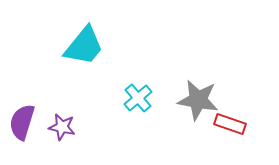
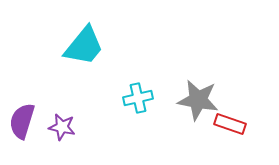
cyan cross: rotated 28 degrees clockwise
purple semicircle: moved 1 px up
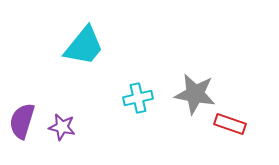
gray star: moved 3 px left, 6 px up
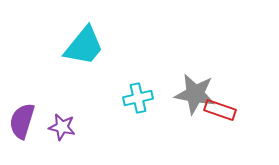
red rectangle: moved 10 px left, 14 px up
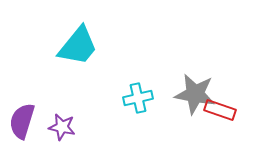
cyan trapezoid: moved 6 px left
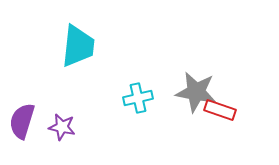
cyan trapezoid: rotated 33 degrees counterclockwise
gray star: moved 1 px right, 2 px up
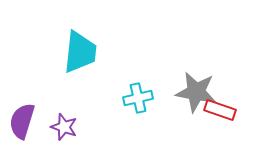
cyan trapezoid: moved 2 px right, 6 px down
purple star: moved 2 px right; rotated 8 degrees clockwise
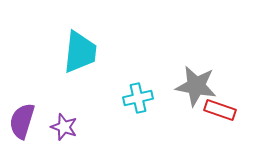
gray star: moved 6 px up
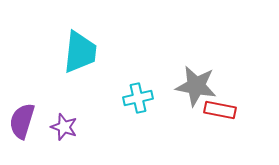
red rectangle: rotated 8 degrees counterclockwise
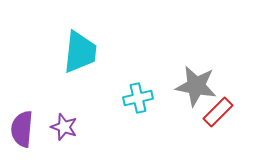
red rectangle: moved 2 px left, 2 px down; rotated 56 degrees counterclockwise
purple semicircle: moved 8 px down; rotated 12 degrees counterclockwise
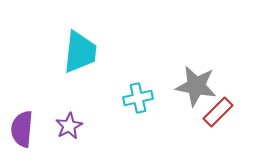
purple star: moved 5 px right, 1 px up; rotated 24 degrees clockwise
